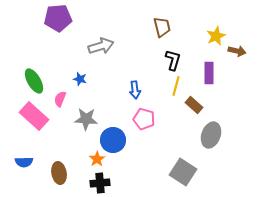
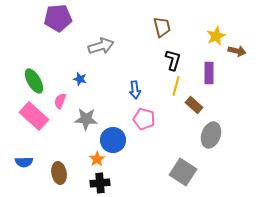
pink semicircle: moved 2 px down
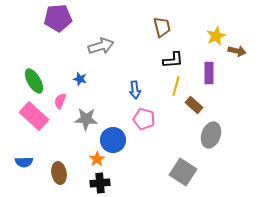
black L-shape: rotated 70 degrees clockwise
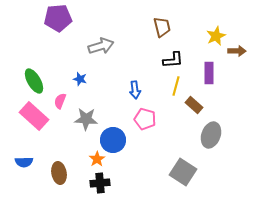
brown arrow: rotated 12 degrees counterclockwise
pink pentagon: moved 1 px right
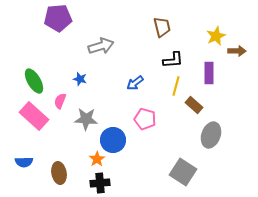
blue arrow: moved 7 px up; rotated 60 degrees clockwise
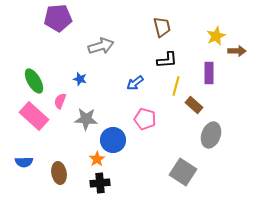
black L-shape: moved 6 px left
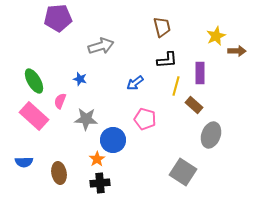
purple rectangle: moved 9 px left
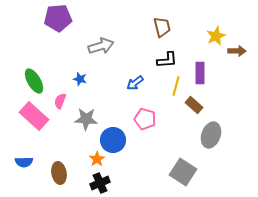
black cross: rotated 18 degrees counterclockwise
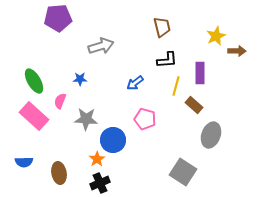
blue star: rotated 16 degrees counterclockwise
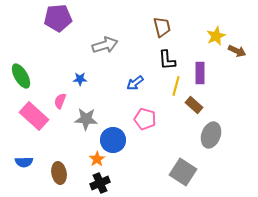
gray arrow: moved 4 px right, 1 px up
brown arrow: rotated 24 degrees clockwise
black L-shape: rotated 90 degrees clockwise
green ellipse: moved 13 px left, 5 px up
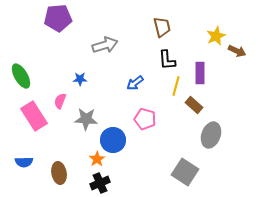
pink rectangle: rotated 16 degrees clockwise
gray square: moved 2 px right
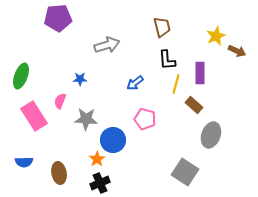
gray arrow: moved 2 px right
green ellipse: rotated 50 degrees clockwise
yellow line: moved 2 px up
